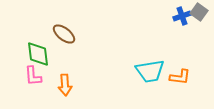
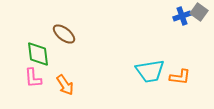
pink L-shape: moved 2 px down
orange arrow: rotated 30 degrees counterclockwise
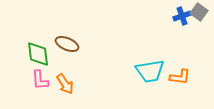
brown ellipse: moved 3 px right, 10 px down; rotated 15 degrees counterclockwise
pink L-shape: moved 7 px right, 2 px down
orange arrow: moved 1 px up
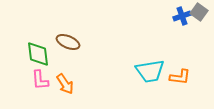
brown ellipse: moved 1 px right, 2 px up
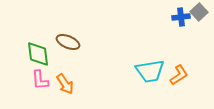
gray square: rotated 12 degrees clockwise
blue cross: moved 1 px left, 1 px down; rotated 12 degrees clockwise
orange L-shape: moved 1 px left, 2 px up; rotated 40 degrees counterclockwise
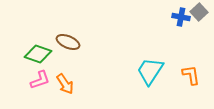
blue cross: rotated 18 degrees clockwise
green diamond: rotated 64 degrees counterclockwise
cyan trapezoid: rotated 132 degrees clockwise
orange L-shape: moved 12 px right; rotated 65 degrees counterclockwise
pink L-shape: rotated 105 degrees counterclockwise
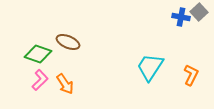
cyan trapezoid: moved 4 px up
orange L-shape: rotated 35 degrees clockwise
pink L-shape: rotated 25 degrees counterclockwise
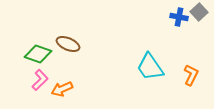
blue cross: moved 2 px left
brown ellipse: moved 2 px down
cyan trapezoid: rotated 68 degrees counterclockwise
orange arrow: moved 3 px left, 5 px down; rotated 100 degrees clockwise
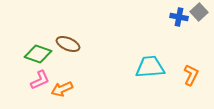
cyan trapezoid: rotated 120 degrees clockwise
pink L-shape: rotated 20 degrees clockwise
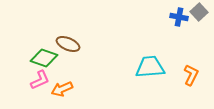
green diamond: moved 6 px right, 4 px down
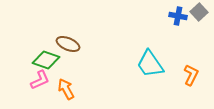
blue cross: moved 1 px left, 1 px up
green diamond: moved 2 px right, 2 px down
cyan trapezoid: moved 3 px up; rotated 120 degrees counterclockwise
orange arrow: moved 4 px right; rotated 85 degrees clockwise
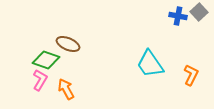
pink L-shape: rotated 35 degrees counterclockwise
